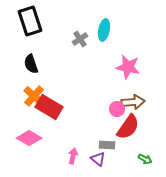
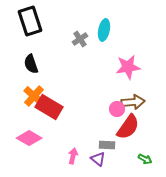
pink star: rotated 20 degrees counterclockwise
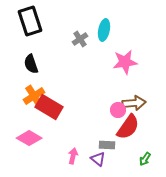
pink star: moved 3 px left, 5 px up
orange cross: rotated 15 degrees clockwise
brown arrow: moved 1 px right, 1 px down
pink circle: moved 1 px right, 1 px down
green arrow: rotated 96 degrees clockwise
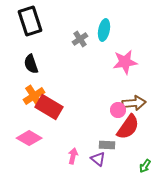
green arrow: moved 7 px down
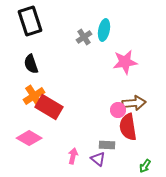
gray cross: moved 4 px right, 2 px up
red semicircle: rotated 136 degrees clockwise
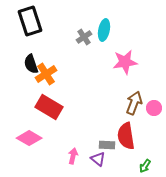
orange cross: moved 12 px right, 22 px up
brown arrow: rotated 65 degrees counterclockwise
pink circle: moved 36 px right, 2 px up
red semicircle: moved 2 px left, 9 px down
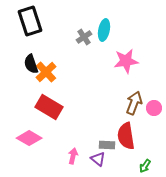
pink star: moved 1 px right, 1 px up
orange cross: moved 2 px up; rotated 10 degrees counterclockwise
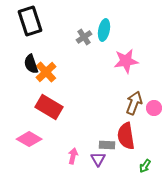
pink diamond: moved 1 px down
purple triangle: rotated 21 degrees clockwise
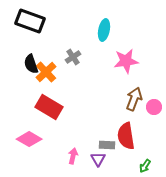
black rectangle: rotated 52 degrees counterclockwise
gray cross: moved 11 px left, 20 px down
brown arrow: moved 4 px up
pink circle: moved 1 px up
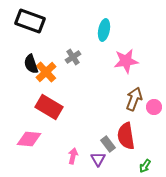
pink diamond: rotated 25 degrees counterclockwise
gray rectangle: moved 1 px right, 1 px up; rotated 49 degrees clockwise
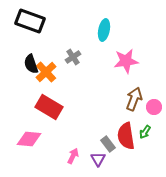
pink arrow: rotated 14 degrees clockwise
green arrow: moved 34 px up
